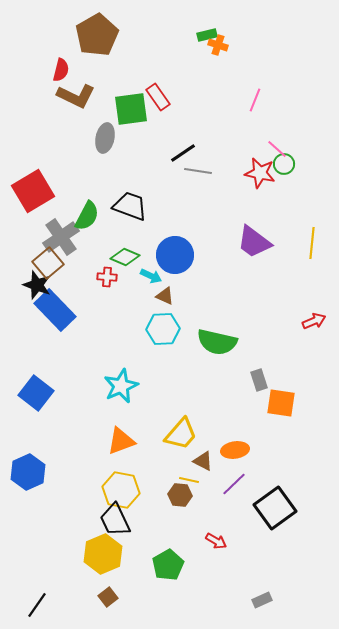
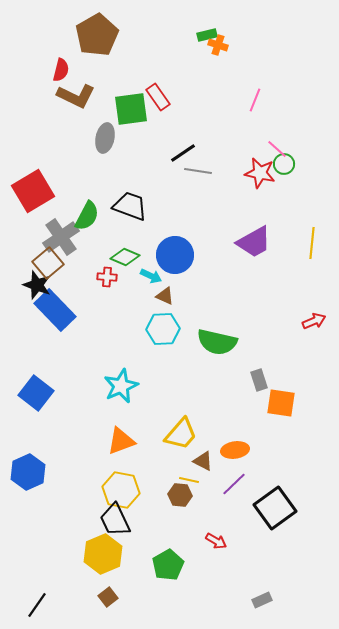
purple trapezoid at (254, 242): rotated 66 degrees counterclockwise
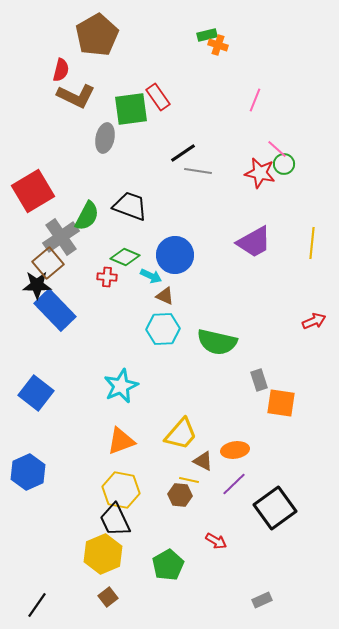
black star at (37, 285): rotated 20 degrees counterclockwise
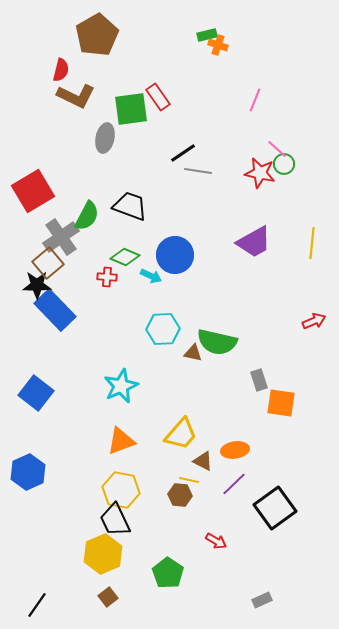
brown triangle at (165, 296): moved 28 px right, 57 px down; rotated 12 degrees counterclockwise
green pentagon at (168, 565): moved 8 px down; rotated 8 degrees counterclockwise
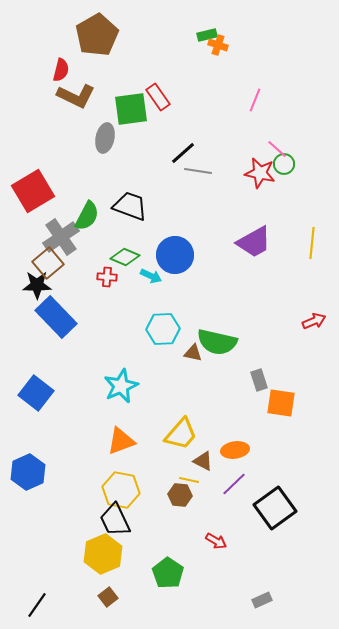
black line at (183, 153): rotated 8 degrees counterclockwise
blue rectangle at (55, 310): moved 1 px right, 7 px down
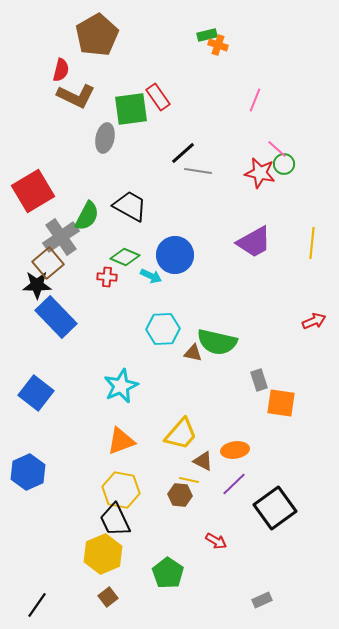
black trapezoid at (130, 206): rotated 9 degrees clockwise
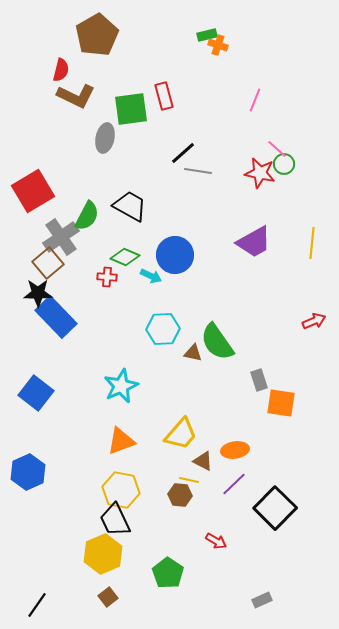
red rectangle at (158, 97): moved 6 px right, 1 px up; rotated 20 degrees clockwise
black star at (37, 285): moved 1 px right, 8 px down
green semicircle at (217, 342): rotated 42 degrees clockwise
black square at (275, 508): rotated 9 degrees counterclockwise
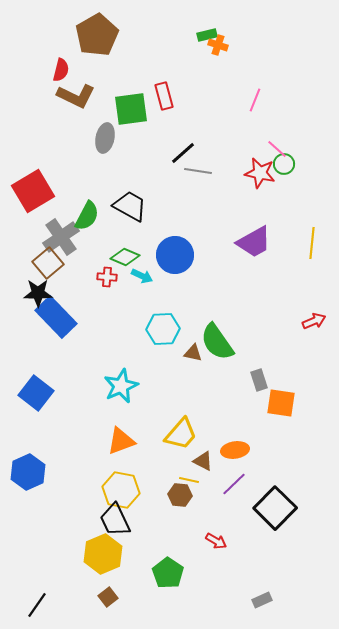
cyan arrow at (151, 276): moved 9 px left
